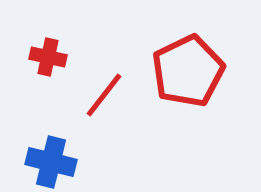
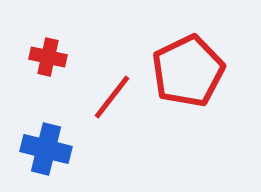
red line: moved 8 px right, 2 px down
blue cross: moved 5 px left, 13 px up
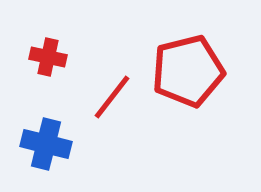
red pentagon: rotated 12 degrees clockwise
blue cross: moved 5 px up
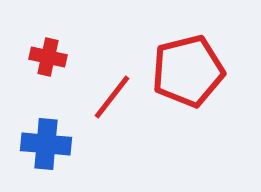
blue cross: rotated 9 degrees counterclockwise
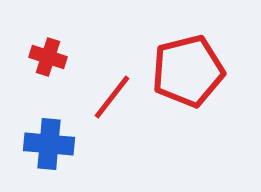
red cross: rotated 6 degrees clockwise
blue cross: moved 3 px right
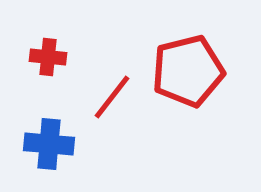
red cross: rotated 12 degrees counterclockwise
